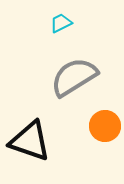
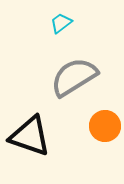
cyan trapezoid: rotated 10 degrees counterclockwise
black triangle: moved 5 px up
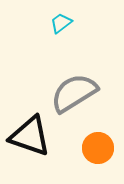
gray semicircle: moved 16 px down
orange circle: moved 7 px left, 22 px down
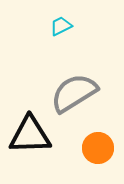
cyan trapezoid: moved 3 px down; rotated 10 degrees clockwise
black triangle: moved 1 px up; rotated 21 degrees counterclockwise
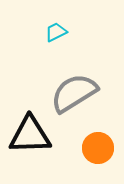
cyan trapezoid: moved 5 px left, 6 px down
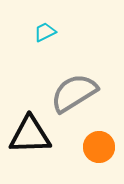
cyan trapezoid: moved 11 px left
orange circle: moved 1 px right, 1 px up
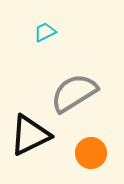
black triangle: rotated 24 degrees counterclockwise
orange circle: moved 8 px left, 6 px down
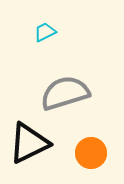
gray semicircle: moved 9 px left; rotated 15 degrees clockwise
black triangle: moved 1 px left, 8 px down
